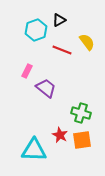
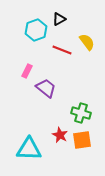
black triangle: moved 1 px up
cyan triangle: moved 5 px left, 1 px up
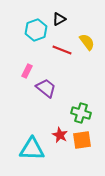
cyan triangle: moved 3 px right
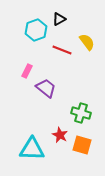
orange square: moved 5 px down; rotated 24 degrees clockwise
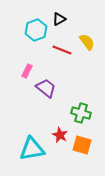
cyan triangle: rotated 12 degrees counterclockwise
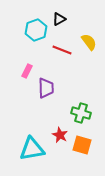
yellow semicircle: moved 2 px right
purple trapezoid: rotated 50 degrees clockwise
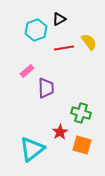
red line: moved 2 px right, 2 px up; rotated 30 degrees counterclockwise
pink rectangle: rotated 24 degrees clockwise
red star: moved 3 px up; rotated 14 degrees clockwise
cyan triangle: rotated 28 degrees counterclockwise
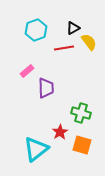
black triangle: moved 14 px right, 9 px down
cyan triangle: moved 4 px right
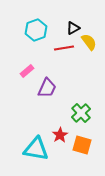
purple trapezoid: moved 1 px right; rotated 25 degrees clockwise
green cross: rotated 30 degrees clockwise
red star: moved 3 px down
cyan triangle: rotated 48 degrees clockwise
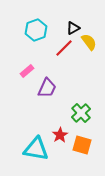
red line: rotated 36 degrees counterclockwise
